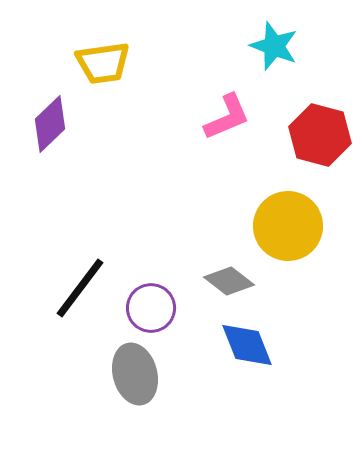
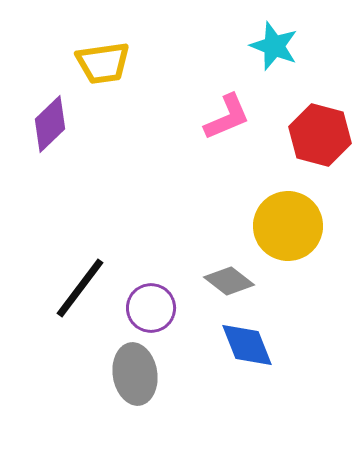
gray ellipse: rotated 6 degrees clockwise
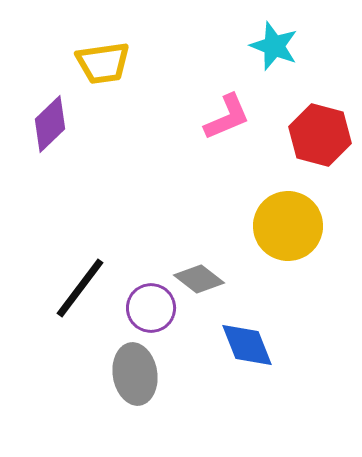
gray diamond: moved 30 px left, 2 px up
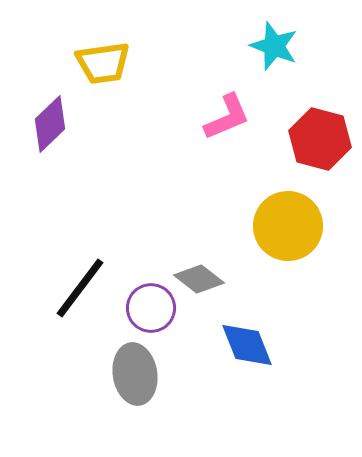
red hexagon: moved 4 px down
